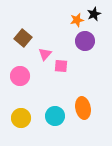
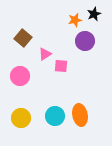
orange star: moved 2 px left
pink triangle: rotated 16 degrees clockwise
orange ellipse: moved 3 px left, 7 px down
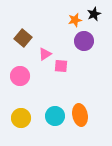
purple circle: moved 1 px left
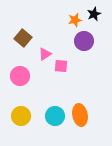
yellow circle: moved 2 px up
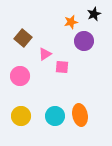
orange star: moved 4 px left, 2 px down
pink square: moved 1 px right, 1 px down
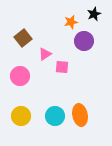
brown square: rotated 12 degrees clockwise
